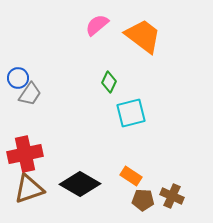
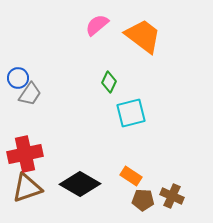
brown triangle: moved 2 px left, 1 px up
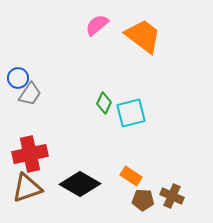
green diamond: moved 5 px left, 21 px down
red cross: moved 5 px right
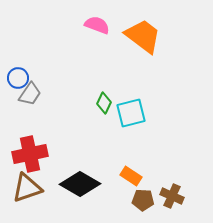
pink semicircle: rotated 60 degrees clockwise
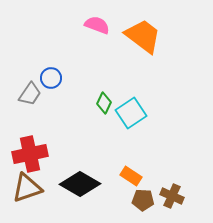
blue circle: moved 33 px right
cyan square: rotated 20 degrees counterclockwise
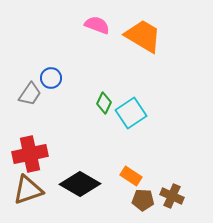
orange trapezoid: rotated 6 degrees counterclockwise
brown triangle: moved 1 px right, 2 px down
